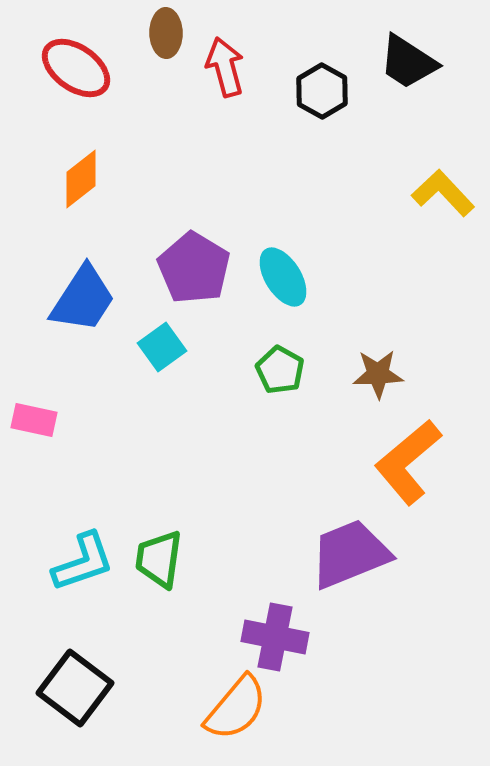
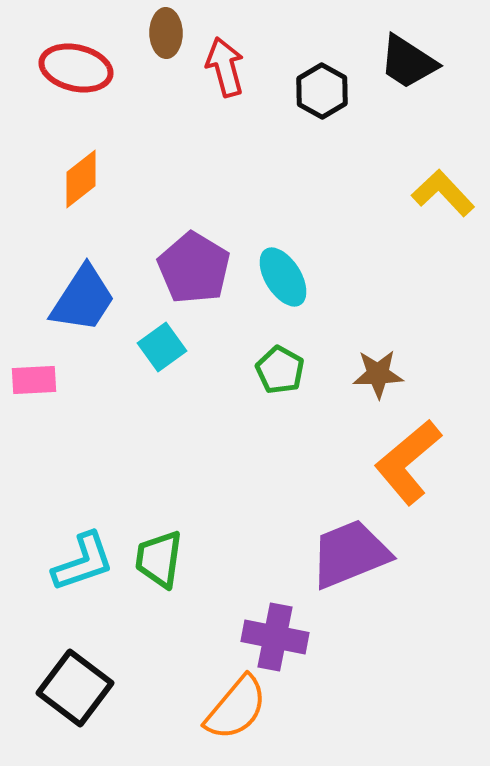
red ellipse: rotated 22 degrees counterclockwise
pink rectangle: moved 40 px up; rotated 15 degrees counterclockwise
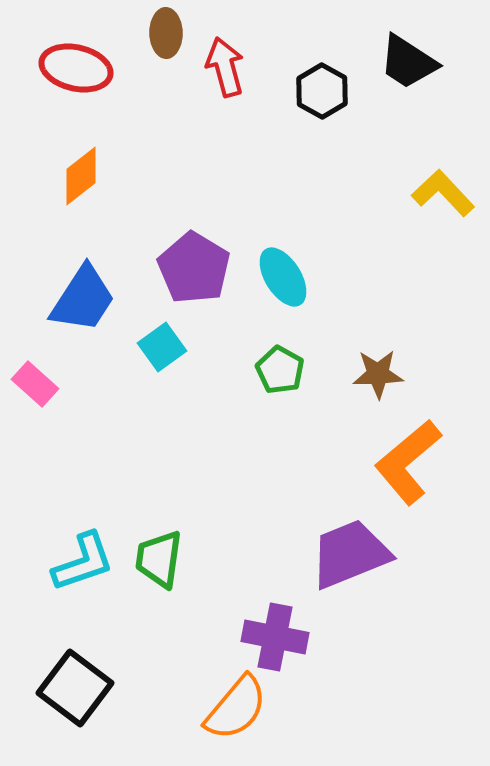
orange diamond: moved 3 px up
pink rectangle: moved 1 px right, 4 px down; rotated 45 degrees clockwise
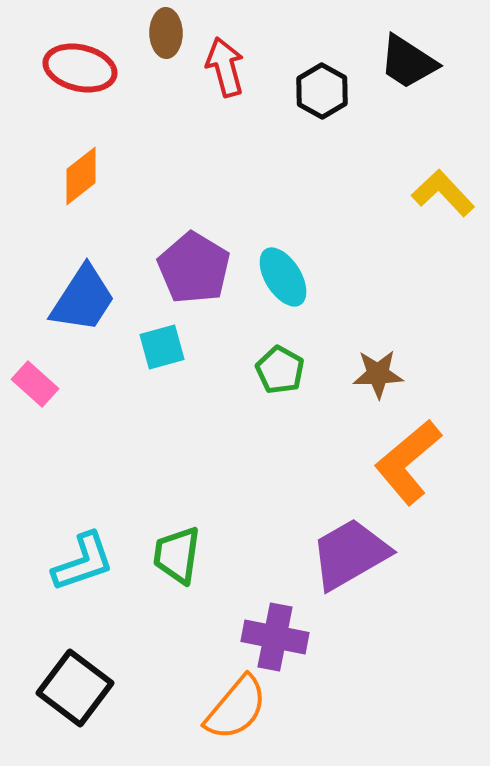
red ellipse: moved 4 px right
cyan square: rotated 21 degrees clockwise
purple trapezoid: rotated 8 degrees counterclockwise
green trapezoid: moved 18 px right, 4 px up
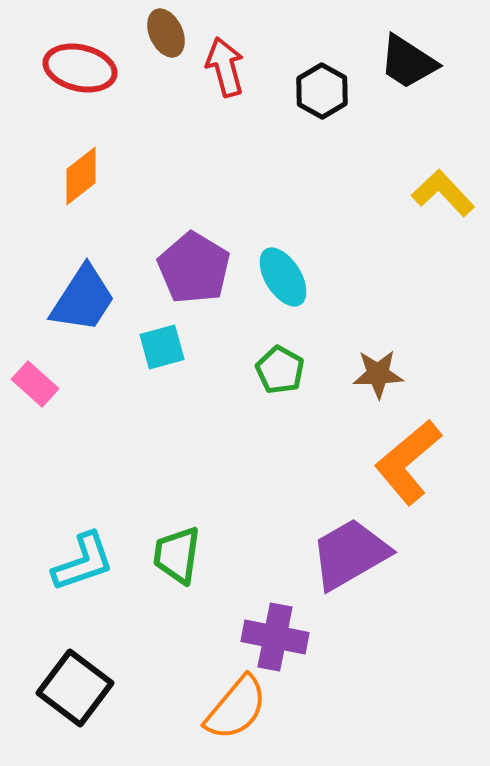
brown ellipse: rotated 24 degrees counterclockwise
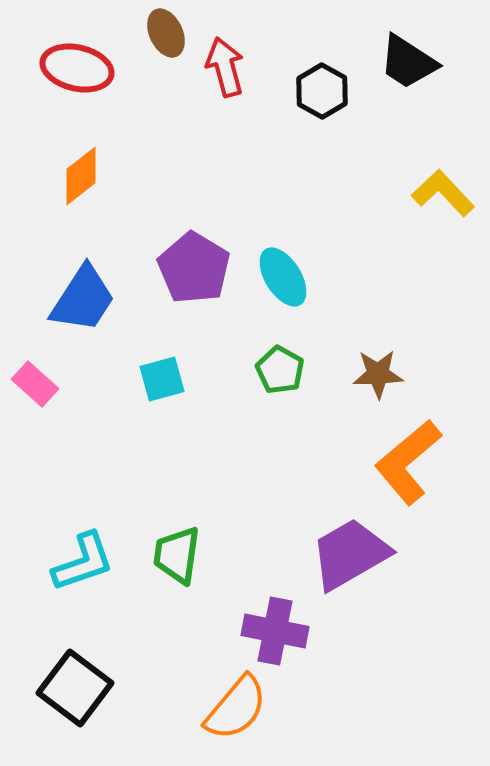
red ellipse: moved 3 px left
cyan square: moved 32 px down
purple cross: moved 6 px up
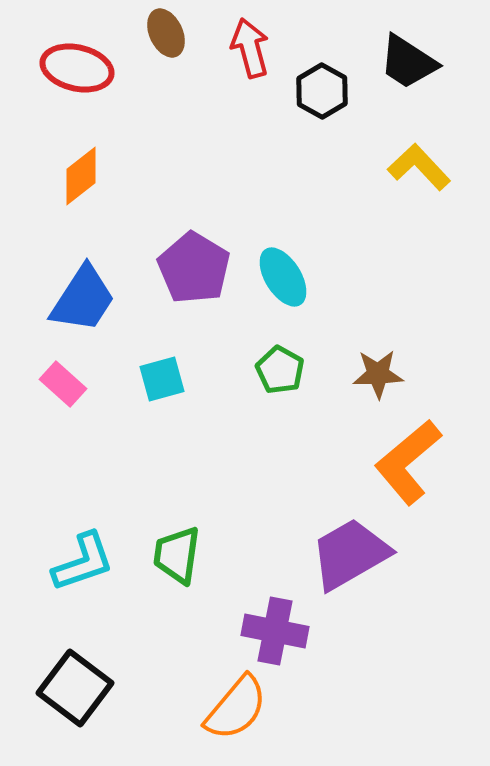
red arrow: moved 25 px right, 19 px up
yellow L-shape: moved 24 px left, 26 px up
pink rectangle: moved 28 px right
